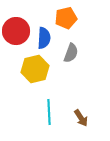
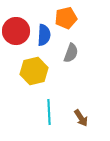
blue semicircle: moved 3 px up
yellow hexagon: moved 1 px left, 2 px down
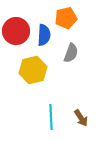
yellow hexagon: moved 1 px left, 1 px up
cyan line: moved 2 px right, 5 px down
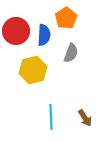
orange pentagon: rotated 20 degrees counterclockwise
brown arrow: moved 4 px right
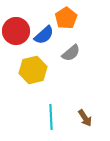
blue semicircle: rotated 45 degrees clockwise
gray semicircle: rotated 30 degrees clockwise
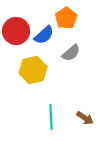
brown arrow: rotated 24 degrees counterclockwise
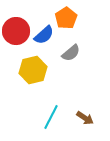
cyan line: rotated 30 degrees clockwise
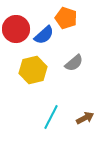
orange pentagon: rotated 20 degrees counterclockwise
red circle: moved 2 px up
gray semicircle: moved 3 px right, 10 px down
brown arrow: rotated 60 degrees counterclockwise
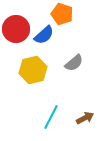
orange pentagon: moved 4 px left, 4 px up
